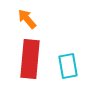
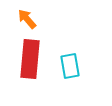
cyan rectangle: moved 2 px right
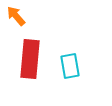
orange arrow: moved 11 px left, 3 px up
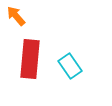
cyan rectangle: rotated 25 degrees counterclockwise
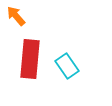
cyan rectangle: moved 3 px left
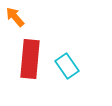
orange arrow: moved 1 px left, 1 px down
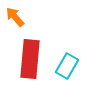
cyan rectangle: rotated 65 degrees clockwise
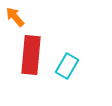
red rectangle: moved 1 px right, 4 px up
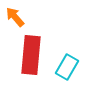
cyan rectangle: moved 1 px down
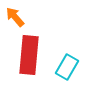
red rectangle: moved 2 px left
